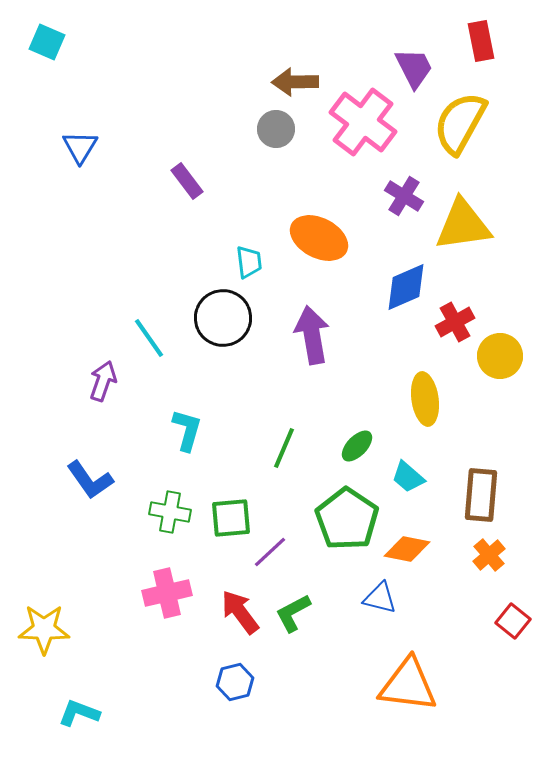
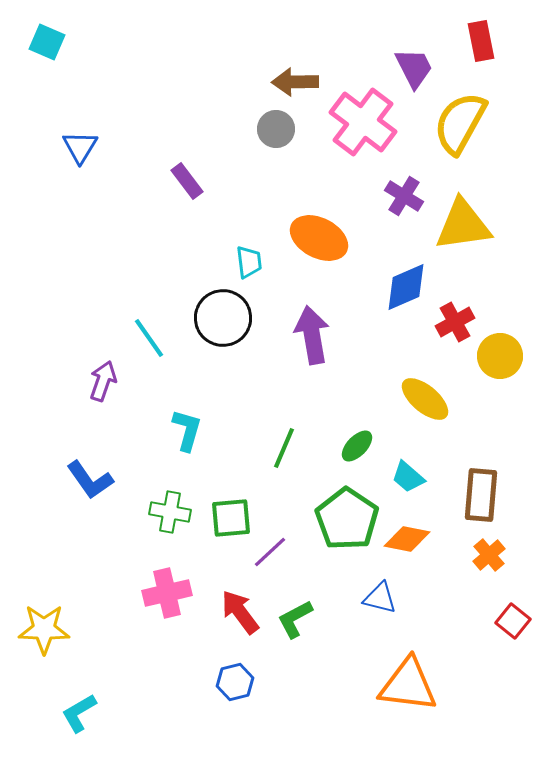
yellow ellipse at (425, 399): rotated 42 degrees counterclockwise
orange diamond at (407, 549): moved 10 px up
green L-shape at (293, 613): moved 2 px right, 6 px down
cyan L-shape at (79, 713): rotated 51 degrees counterclockwise
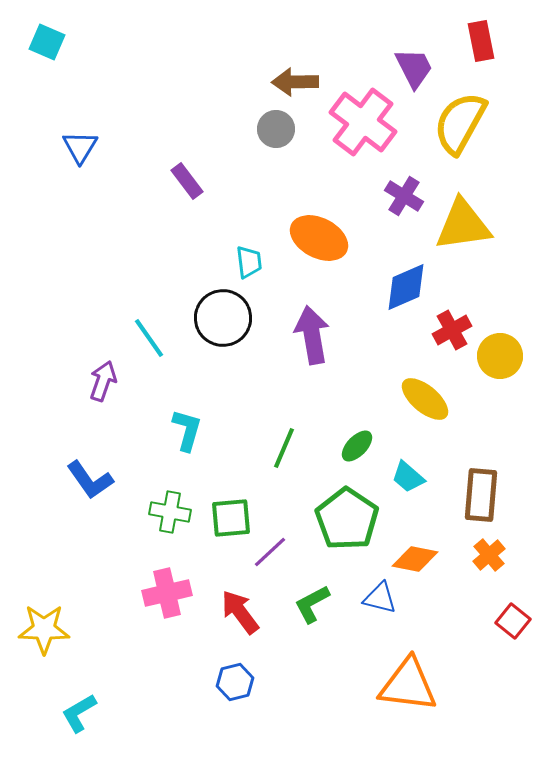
red cross at (455, 322): moved 3 px left, 8 px down
orange diamond at (407, 539): moved 8 px right, 20 px down
green L-shape at (295, 619): moved 17 px right, 15 px up
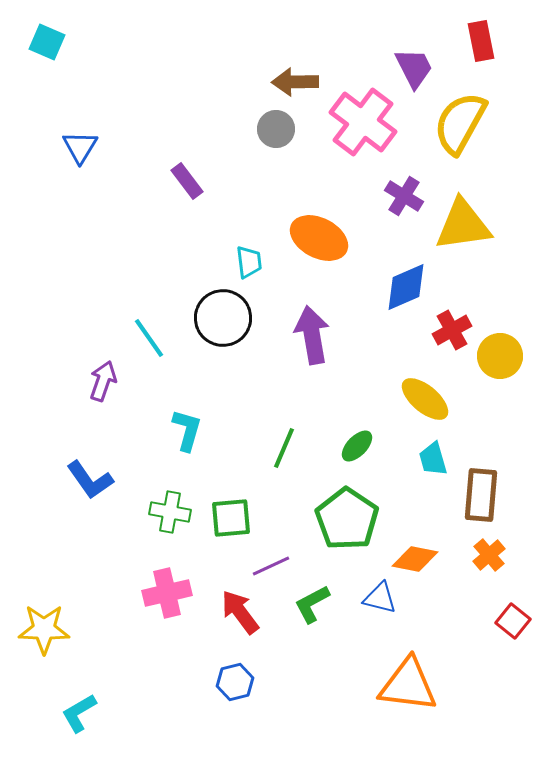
cyan trapezoid at (408, 477): moved 25 px right, 18 px up; rotated 33 degrees clockwise
purple line at (270, 552): moved 1 px right, 14 px down; rotated 18 degrees clockwise
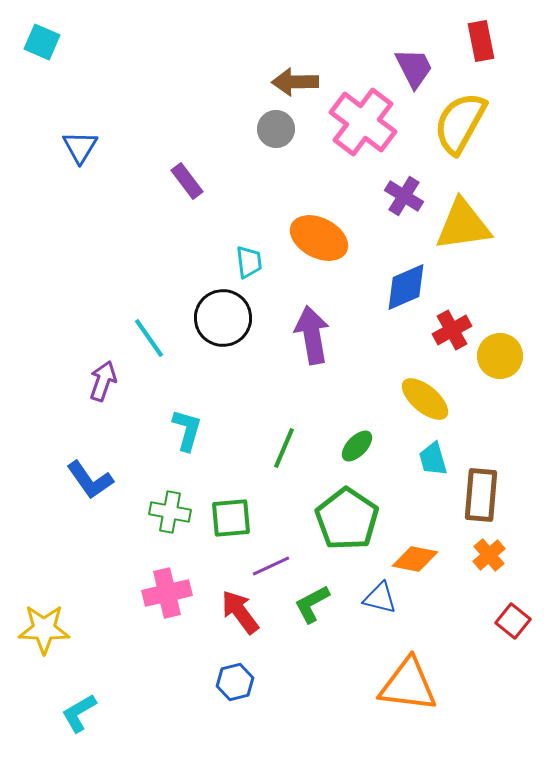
cyan square at (47, 42): moved 5 px left
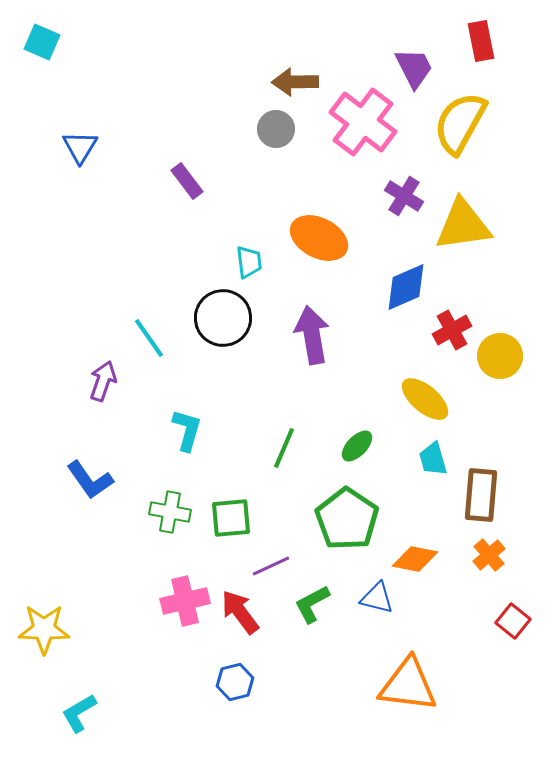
pink cross at (167, 593): moved 18 px right, 8 px down
blue triangle at (380, 598): moved 3 px left
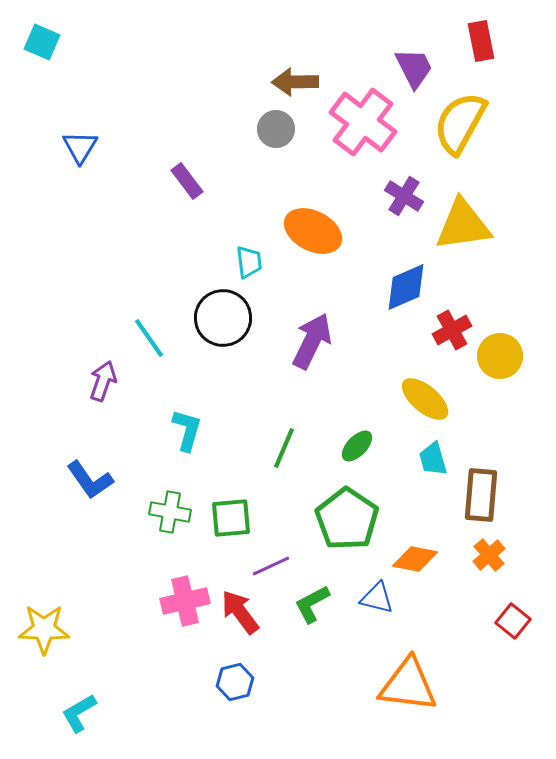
orange ellipse at (319, 238): moved 6 px left, 7 px up
purple arrow at (312, 335): moved 6 px down; rotated 36 degrees clockwise
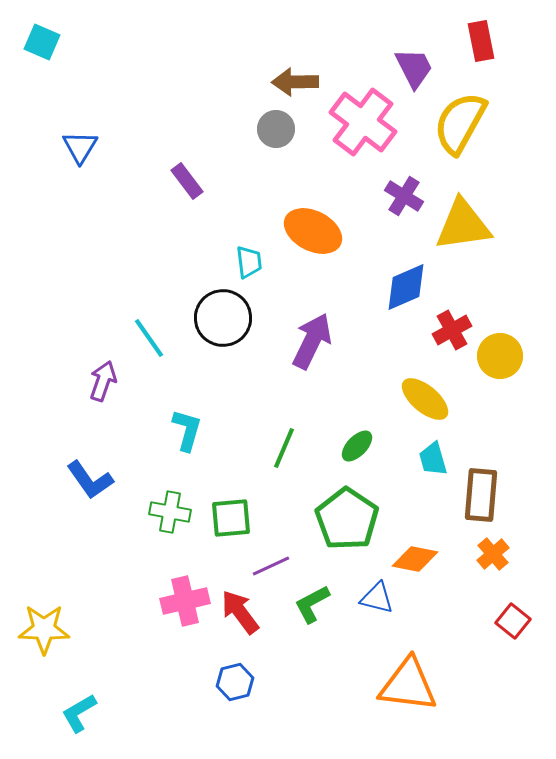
orange cross at (489, 555): moved 4 px right, 1 px up
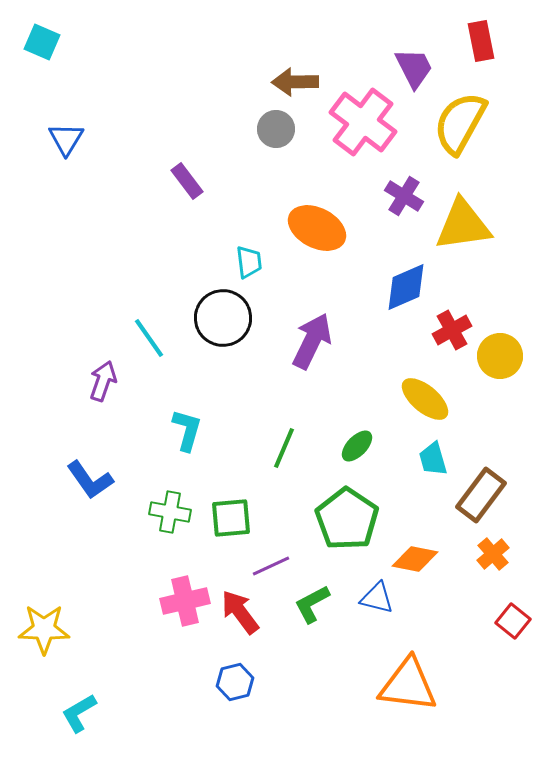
blue triangle at (80, 147): moved 14 px left, 8 px up
orange ellipse at (313, 231): moved 4 px right, 3 px up
brown rectangle at (481, 495): rotated 32 degrees clockwise
